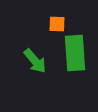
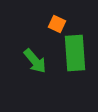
orange square: rotated 24 degrees clockwise
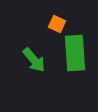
green arrow: moved 1 px left, 1 px up
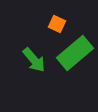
green rectangle: rotated 54 degrees clockwise
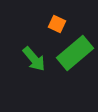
green arrow: moved 1 px up
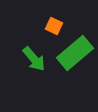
orange square: moved 3 px left, 2 px down
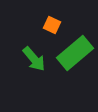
orange square: moved 2 px left, 1 px up
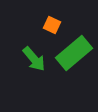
green rectangle: moved 1 px left
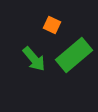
green rectangle: moved 2 px down
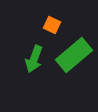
green arrow: rotated 60 degrees clockwise
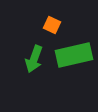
green rectangle: rotated 27 degrees clockwise
